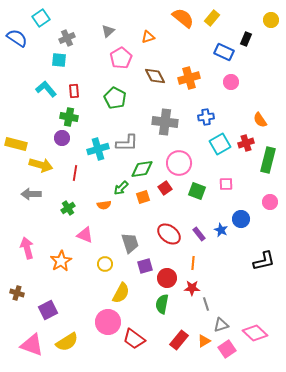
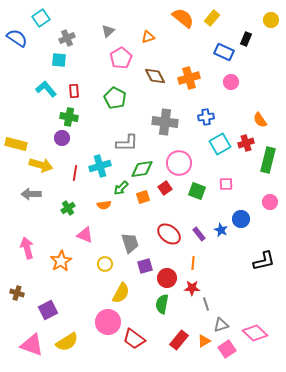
cyan cross at (98, 149): moved 2 px right, 17 px down
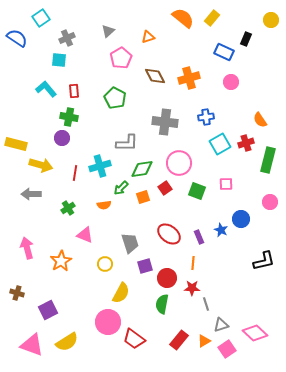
purple rectangle at (199, 234): moved 3 px down; rotated 16 degrees clockwise
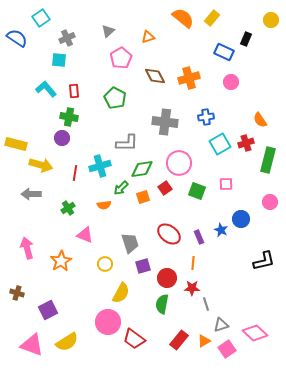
purple square at (145, 266): moved 2 px left
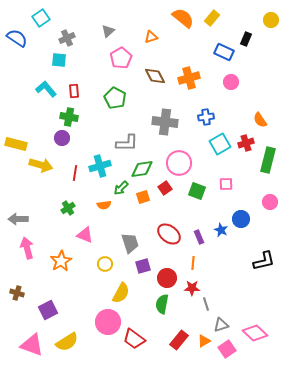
orange triangle at (148, 37): moved 3 px right
gray arrow at (31, 194): moved 13 px left, 25 px down
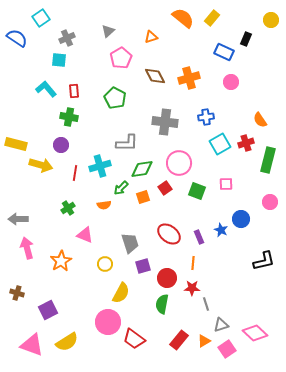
purple circle at (62, 138): moved 1 px left, 7 px down
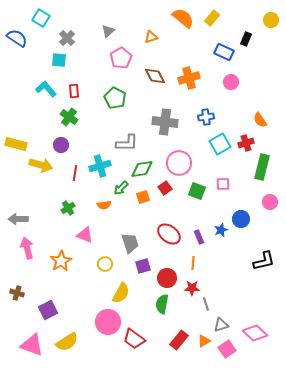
cyan square at (41, 18): rotated 24 degrees counterclockwise
gray cross at (67, 38): rotated 21 degrees counterclockwise
green cross at (69, 117): rotated 24 degrees clockwise
green rectangle at (268, 160): moved 6 px left, 7 px down
pink square at (226, 184): moved 3 px left
blue star at (221, 230): rotated 24 degrees clockwise
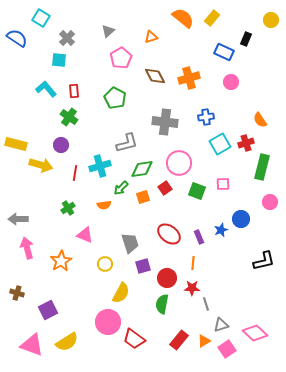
gray L-shape at (127, 143): rotated 15 degrees counterclockwise
